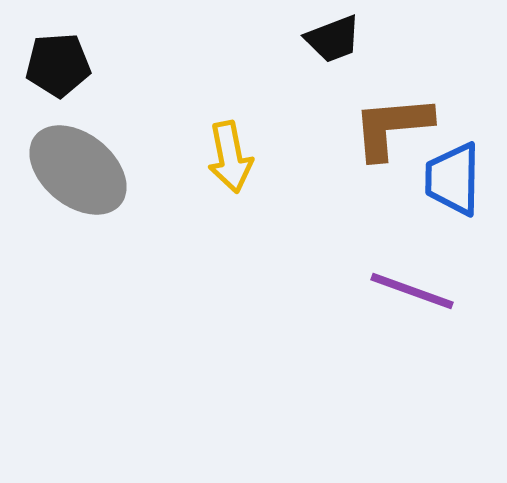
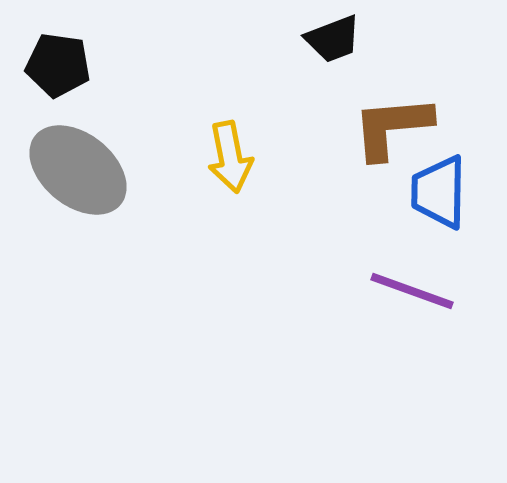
black pentagon: rotated 12 degrees clockwise
blue trapezoid: moved 14 px left, 13 px down
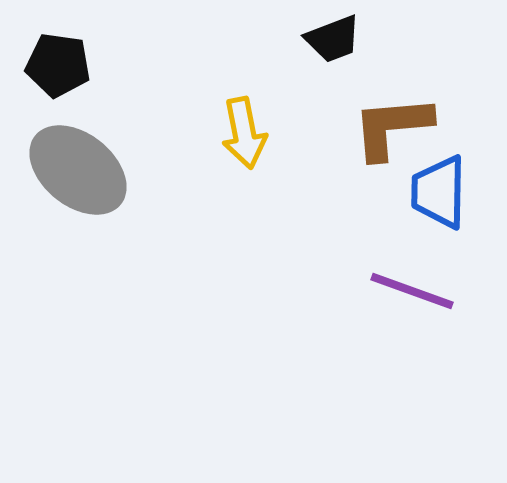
yellow arrow: moved 14 px right, 24 px up
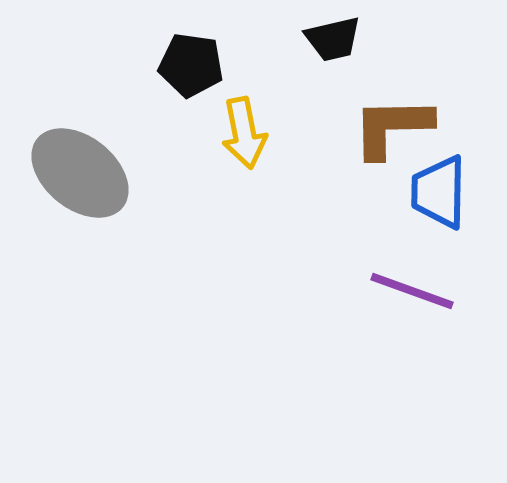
black trapezoid: rotated 8 degrees clockwise
black pentagon: moved 133 px right
brown L-shape: rotated 4 degrees clockwise
gray ellipse: moved 2 px right, 3 px down
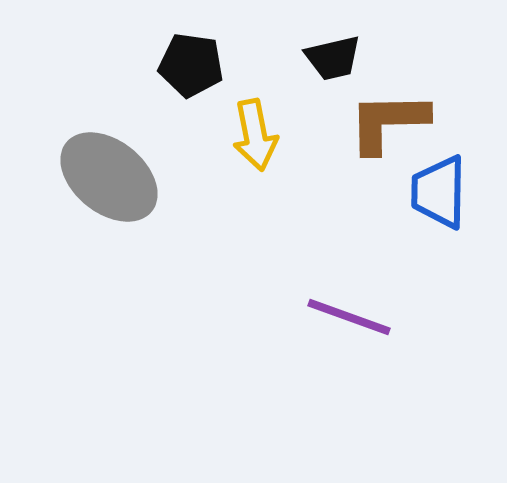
black trapezoid: moved 19 px down
brown L-shape: moved 4 px left, 5 px up
yellow arrow: moved 11 px right, 2 px down
gray ellipse: moved 29 px right, 4 px down
purple line: moved 63 px left, 26 px down
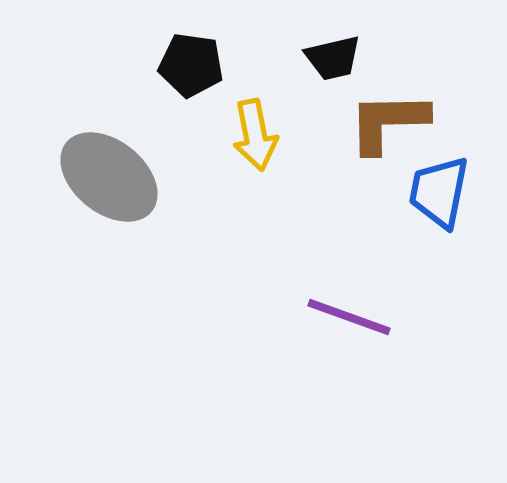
blue trapezoid: rotated 10 degrees clockwise
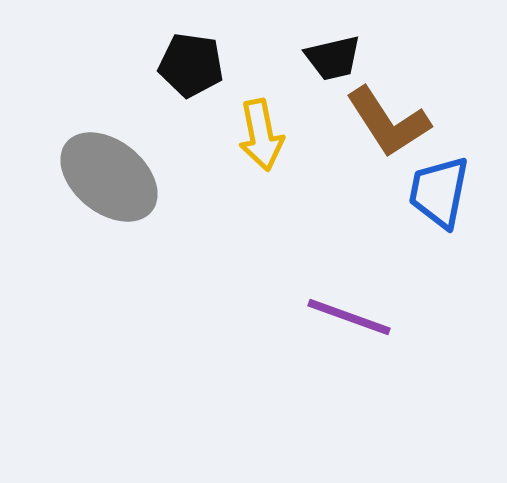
brown L-shape: rotated 122 degrees counterclockwise
yellow arrow: moved 6 px right
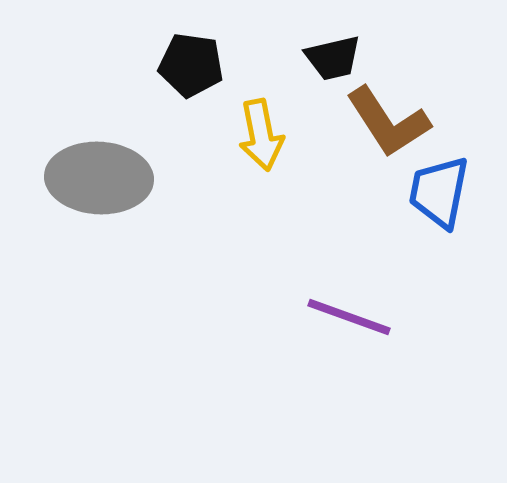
gray ellipse: moved 10 px left, 1 px down; rotated 36 degrees counterclockwise
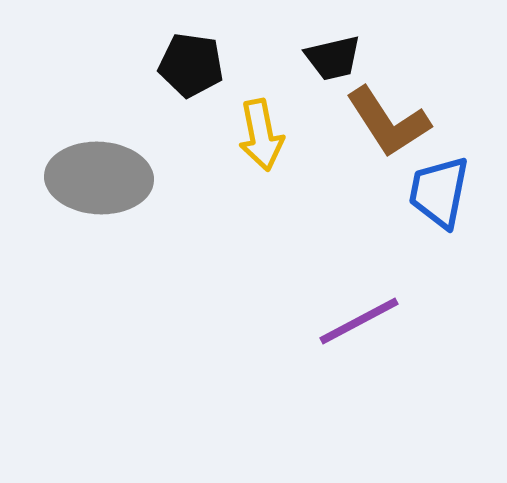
purple line: moved 10 px right, 4 px down; rotated 48 degrees counterclockwise
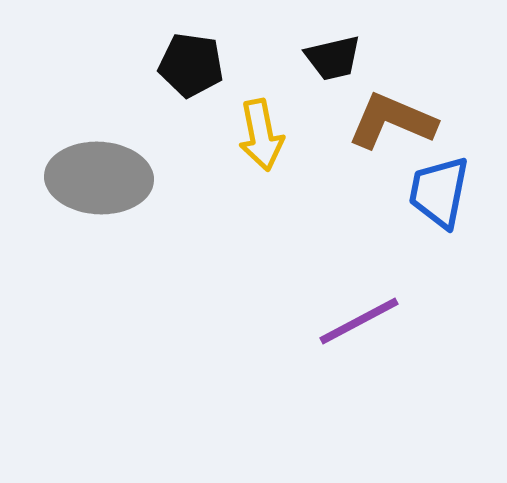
brown L-shape: moved 4 px right, 1 px up; rotated 146 degrees clockwise
